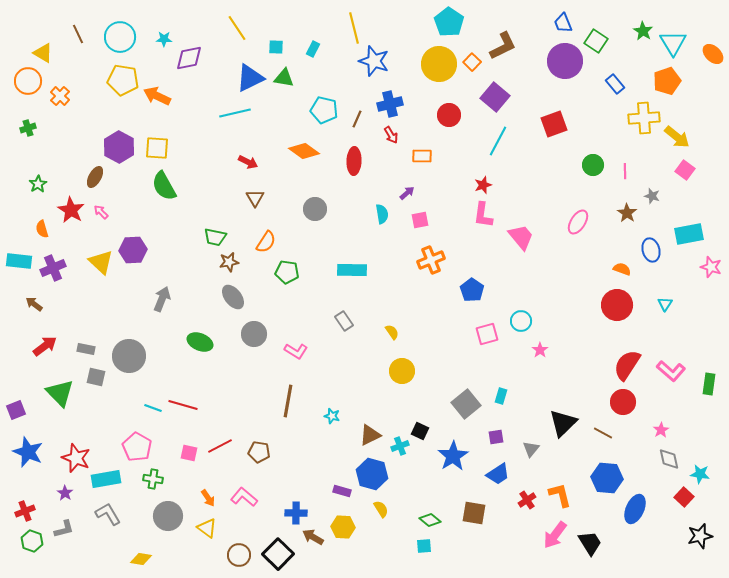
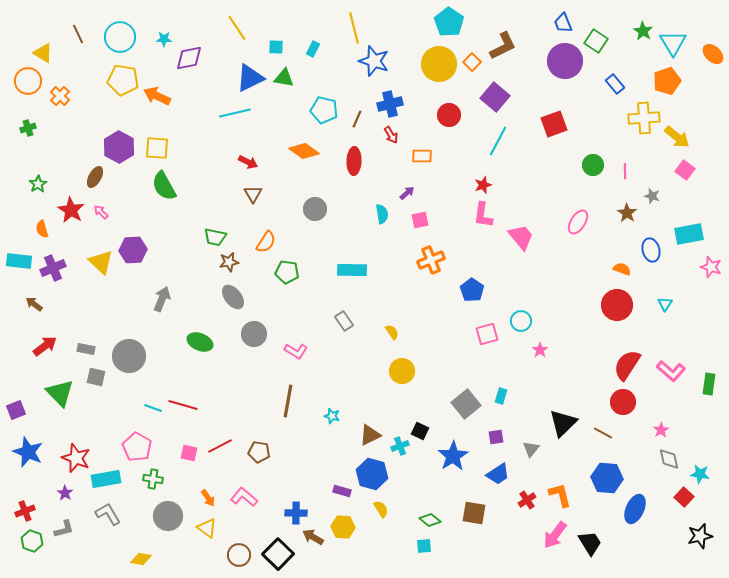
brown triangle at (255, 198): moved 2 px left, 4 px up
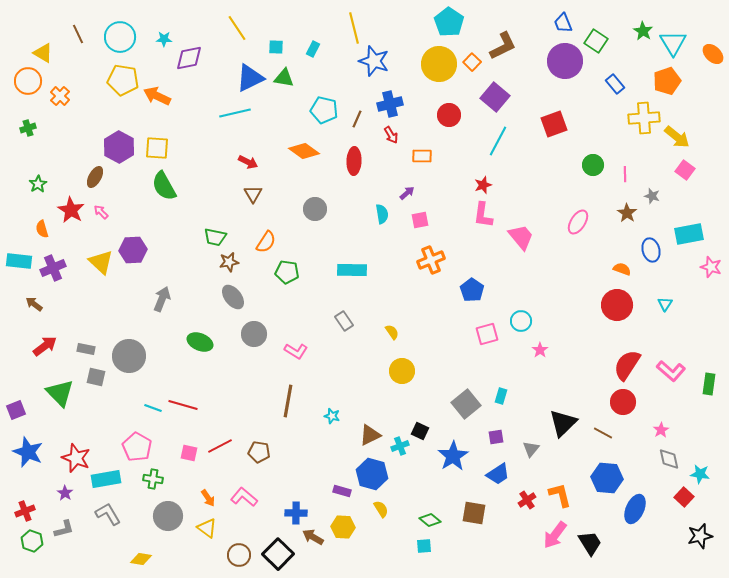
pink line at (625, 171): moved 3 px down
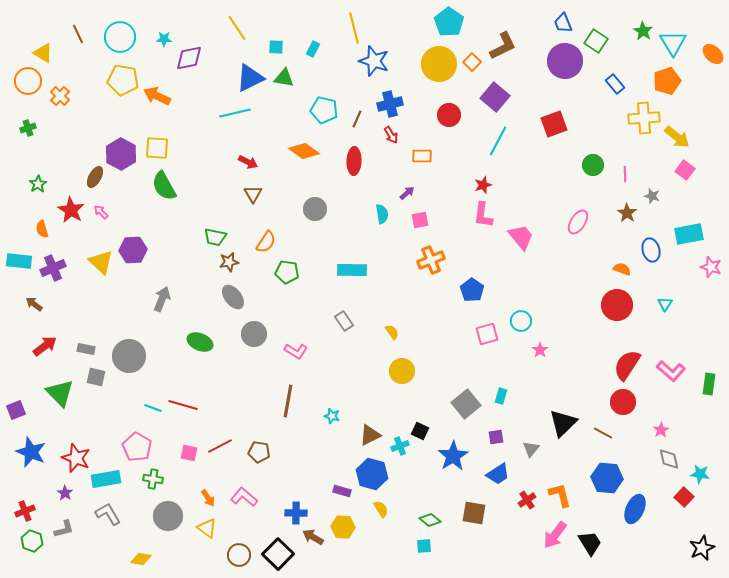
purple hexagon at (119, 147): moved 2 px right, 7 px down
blue star at (28, 452): moved 3 px right
black star at (700, 536): moved 2 px right, 12 px down; rotated 10 degrees counterclockwise
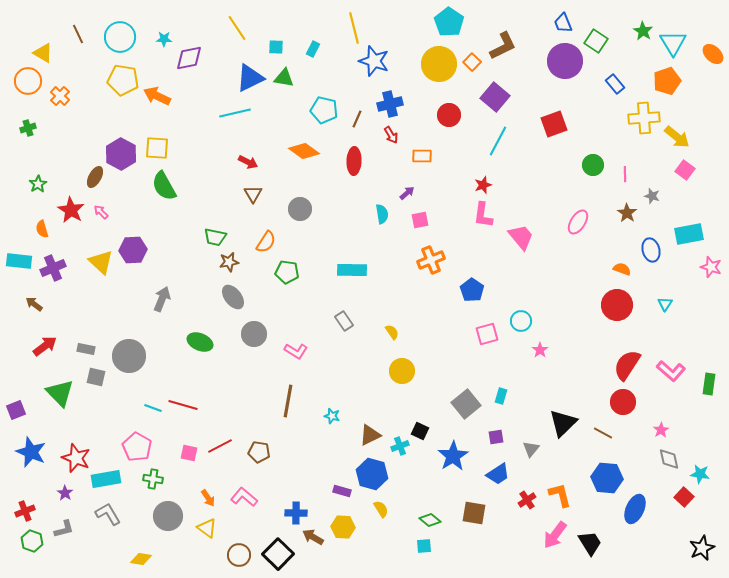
gray circle at (315, 209): moved 15 px left
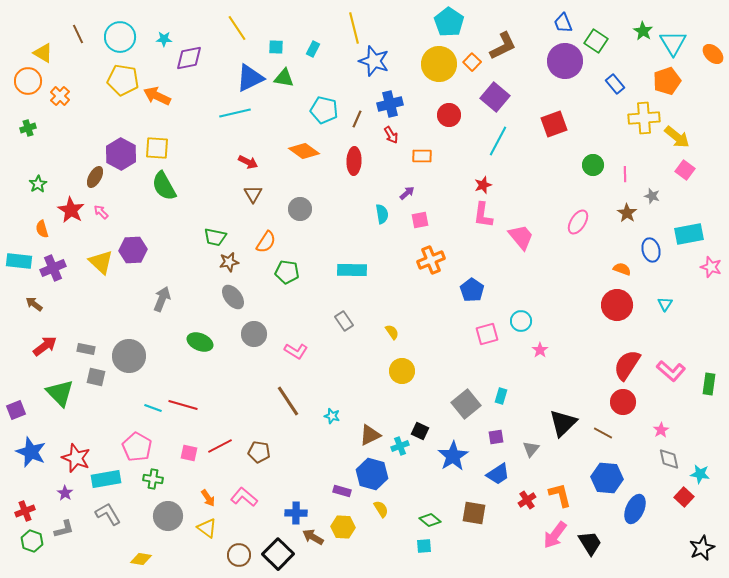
brown line at (288, 401): rotated 44 degrees counterclockwise
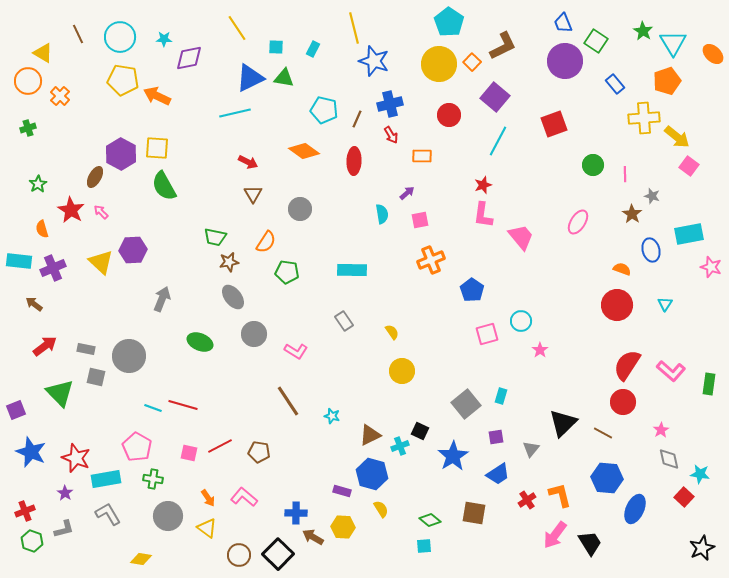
pink square at (685, 170): moved 4 px right, 4 px up
brown star at (627, 213): moved 5 px right, 1 px down
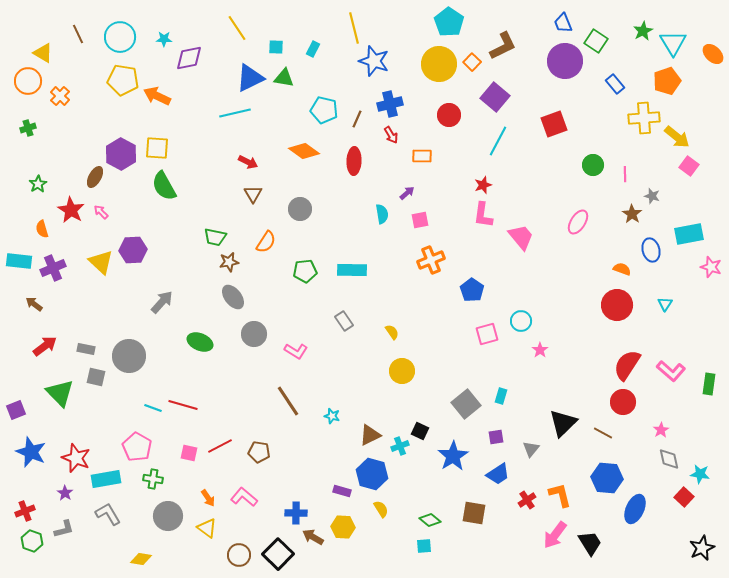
green star at (643, 31): rotated 12 degrees clockwise
green pentagon at (287, 272): moved 18 px right, 1 px up; rotated 15 degrees counterclockwise
gray arrow at (162, 299): moved 3 px down; rotated 20 degrees clockwise
